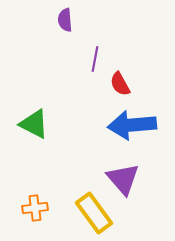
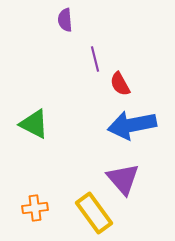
purple line: rotated 25 degrees counterclockwise
blue arrow: rotated 6 degrees counterclockwise
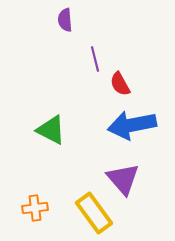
green triangle: moved 17 px right, 6 px down
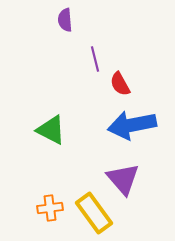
orange cross: moved 15 px right
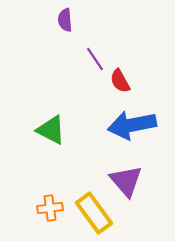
purple line: rotated 20 degrees counterclockwise
red semicircle: moved 3 px up
purple triangle: moved 3 px right, 2 px down
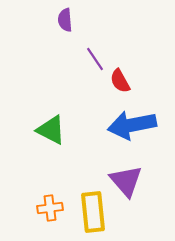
yellow rectangle: moved 1 px left, 1 px up; rotated 30 degrees clockwise
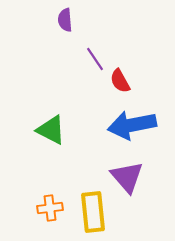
purple triangle: moved 1 px right, 4 px up
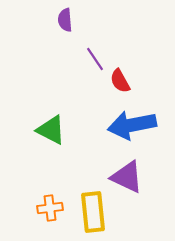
purple triangle: rotated 24 degrees counterclockwise
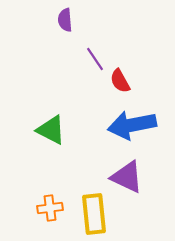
yellow rectangle: moved 1 px right, 2 px down
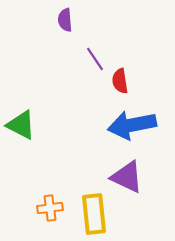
red semicircle: rotated 20 degrees clockwise
green triangle: moved 30 px left, 5 px up
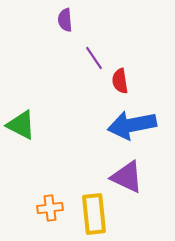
purple line: moved 1 px left, 1 px up
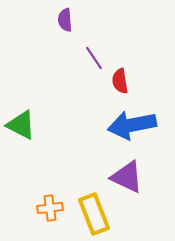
yellow rectangle: rotated 15 degrees counterclockwise
